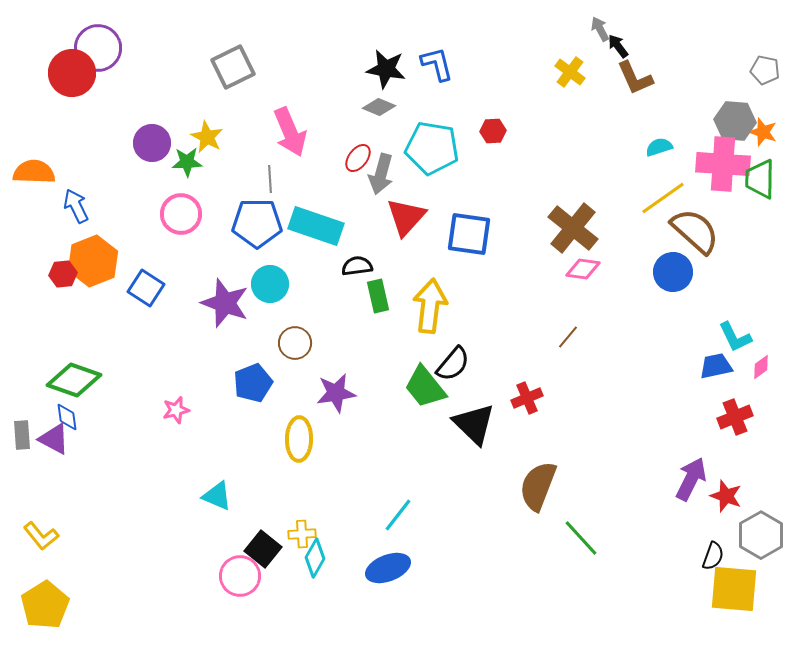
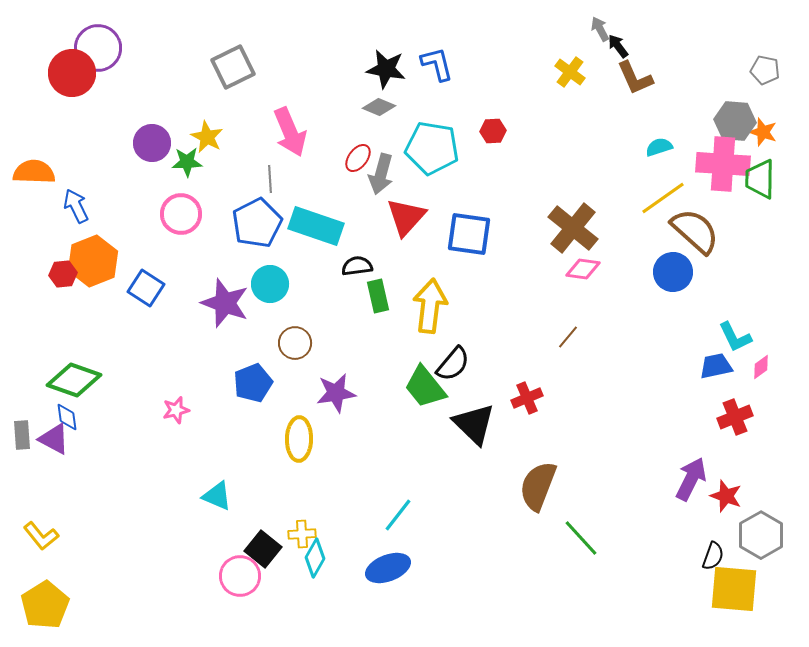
blue pentagon at (257, 223): rotated 27 degrees counterclockwise
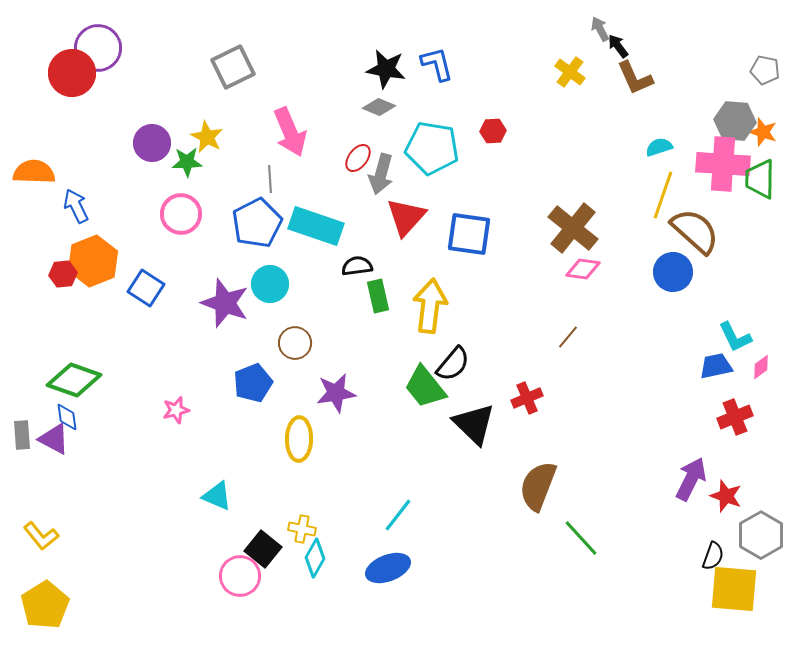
yellow line at (663, 198): moved 3 px up; rotated 36 degrees counterclockwise
yellow cross at (302, 534): moved 5 px up; rotated 16 degrees clockwise
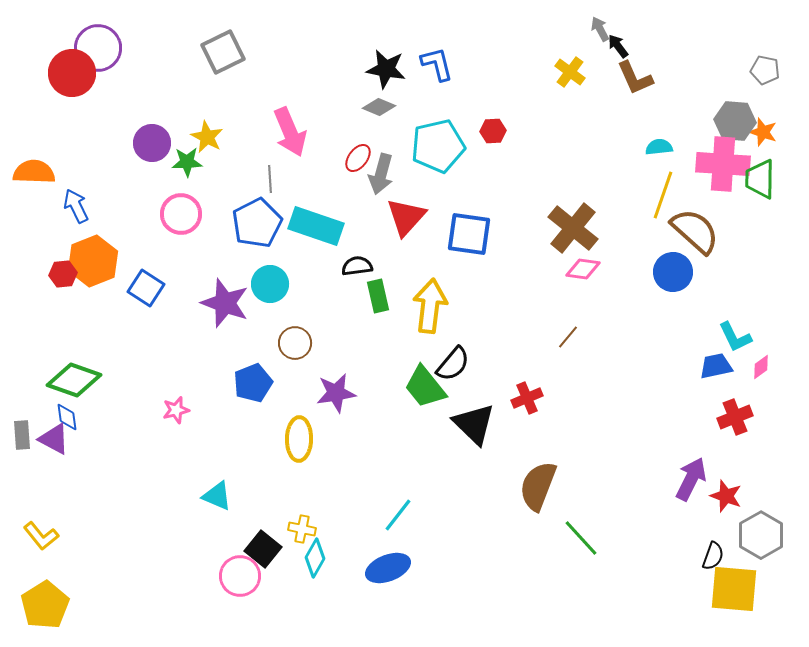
gray square at (233, 67): moved 10 px left, 15 px up
cyan semicircle at (659, 147): rotated 12 degrees clockwise
cyan pentagon at (432, 148): moved 6 px right, 2 px up; rotated 22 degrees counterclockwise
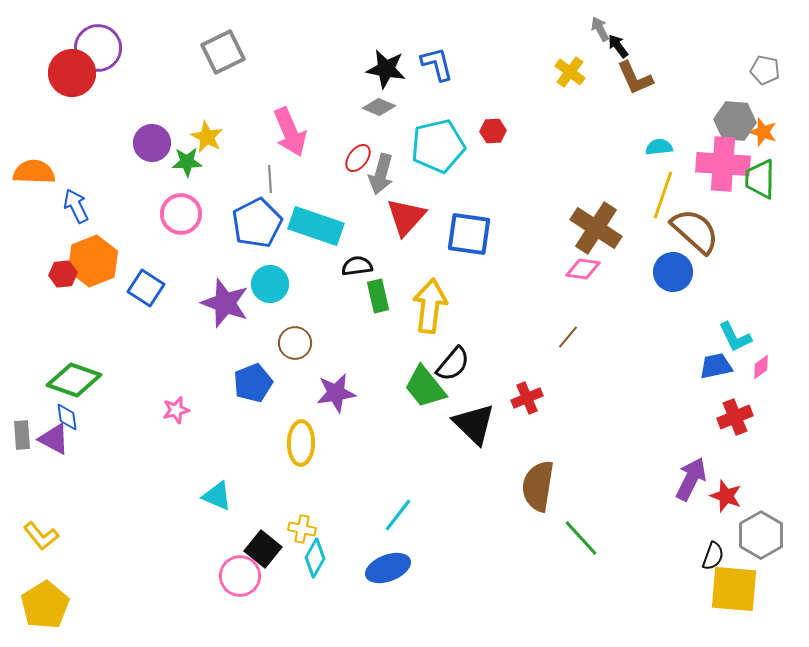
brown cross at (573, 228): moved 23 px right; rotated 6 degrees counterclockwise
yellow ellipse at (299, 439): moved 2 px right, 4 px down
brown semicircle at (538, 486): rotated 12 degrees counterclockwise
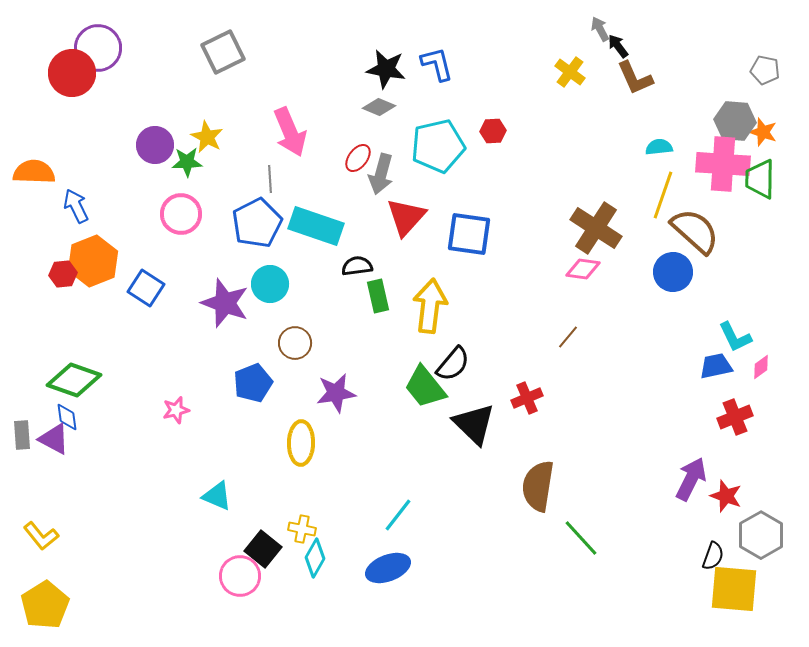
purple circle at (152, 143): moved 3 px right, 2 px down
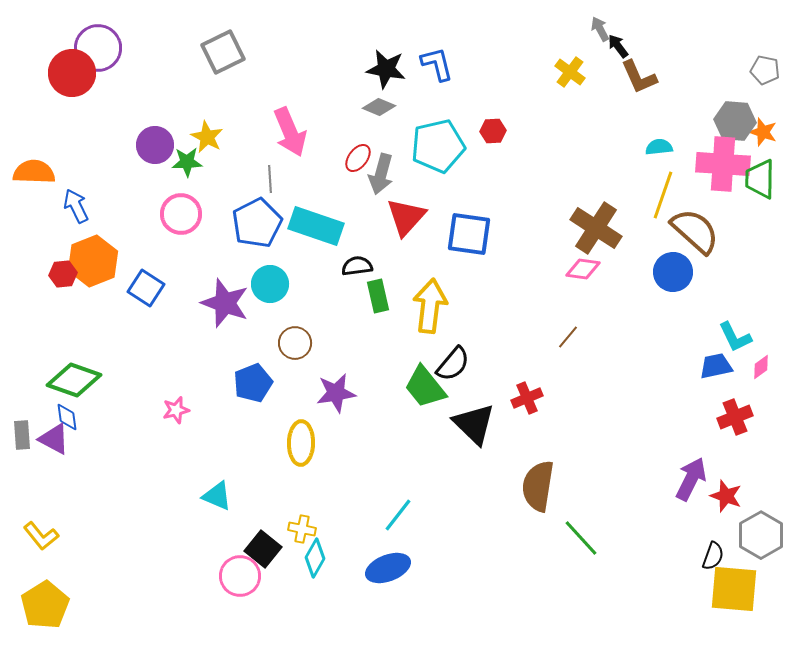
brown L-shape at (635, 78): moved 4 px right, 1 px up
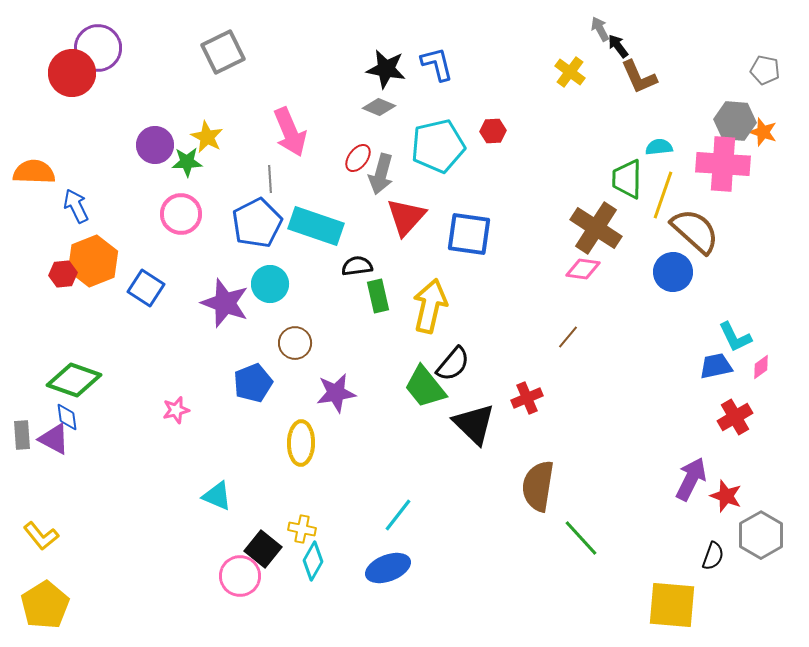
green trapezoid at (760, 179): moved 133 px left
yellow arrow at (430, 306): rotated 6 degrees clockwise
red cross at (735, 417): rotated 8 degrees counterclockwise
cyan diamond at (315, 558): moved 2 px left, 3 px down
yellow square at (734, 589): moved 62 px left, 16 px down
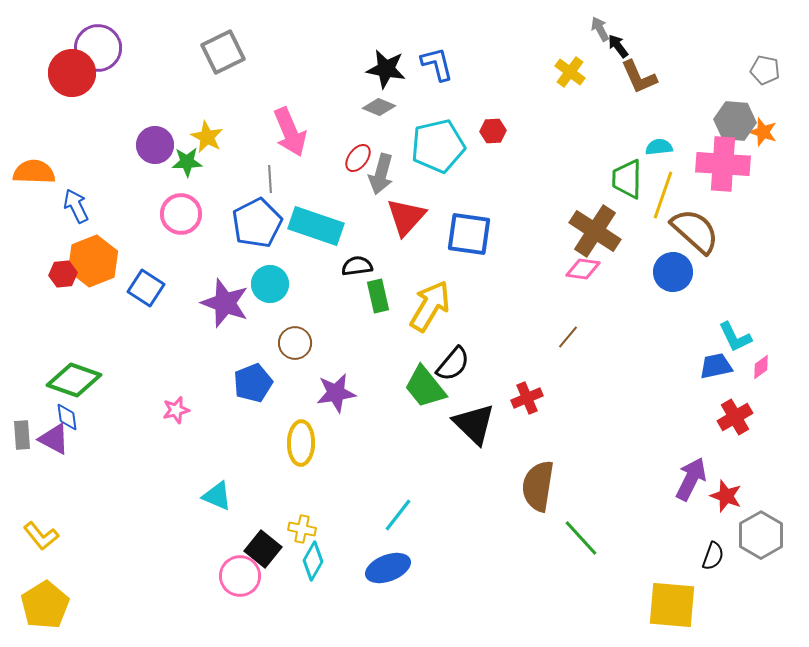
brown cross at (596, 228): moved 1 px left, 3 px down
yellow arrow at (430, 306): rotated 18 degrees clockwise
